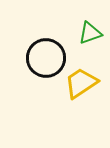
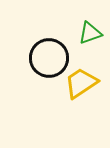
black circle: moved 3 px right
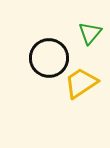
green triangle: rotated 30 degrees counterclockwise
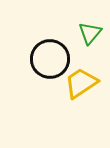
black circle: moved 1 px right, 1 px down
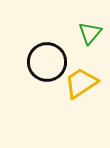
black circle: moved 3 px left, 3 px down
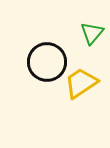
green triangle: moved 2 px right
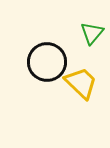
yellow trapezoid: rotated 78 degrees clockwise
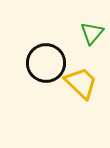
black circle: moved 1 px left, 1 px down
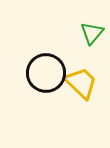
black circle: moved 10 px down
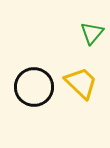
black circle: moved 12 px left, 14 px down
